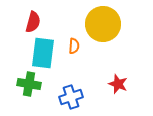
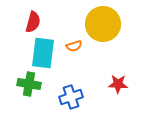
orange semicircle: rotated 70 degrees clockwise
red star: rotated 18 degrees counterclockwise
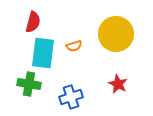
yellow circle: moved 13 px right, 10 px down
red star: rotated 24 degrees clockwise
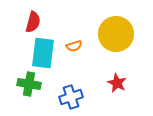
red star: moved 1 px left, 1 px up
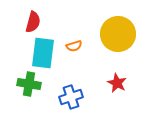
yellow circle: moved 2 px right
